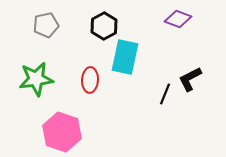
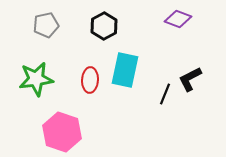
cyan rectangle: moved 13 px down
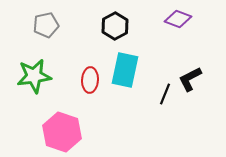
black hexagon: moved 11 px right
green star: moved 2 px left, 3 px up
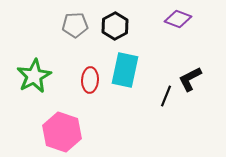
gray pentagon: moved 29 px right; rotated 10 degrees clockwise
green star: rotated 20 degrees counterclockwise
black line: moved 1 px right, 2 px down
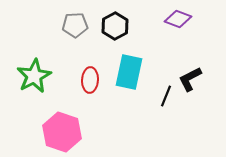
cyan rectangle: moved 4 px right, 2 px down
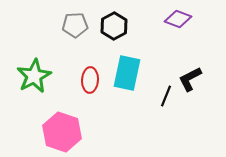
black hexagon: moved 1 px left
cyan rectangle: moved 2 px left, 1 px down
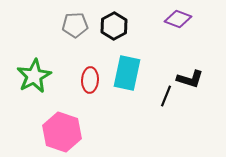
black L-shape: rotated 136 degrees counterclockwise
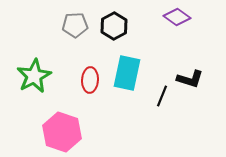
purple diamond: moved 1 px left, 2 px up; rotated 16 degrees clockwise
black line: moved 4 px left
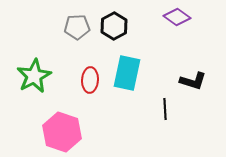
gray pentagon: moved 2 px right, 2 px down
black L-shape: moved 3 px right, 2 px down
black line: moved 3 px right, 13 px down; rotated 25 degrees counterclockwise
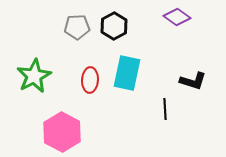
pink hexagon: rotated 9 degrees clockwise
